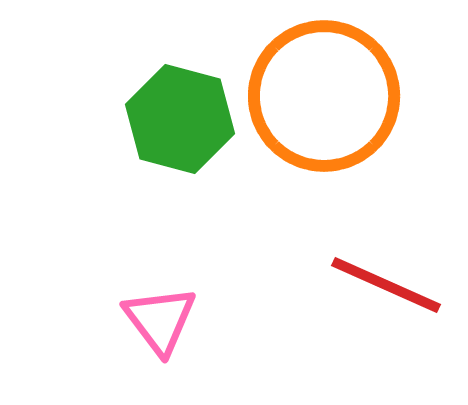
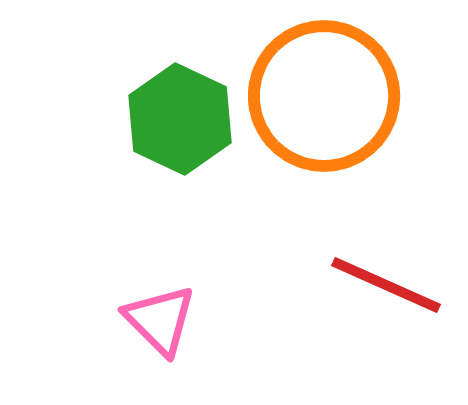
green hexagon: rotated 10 degrees clockwise
pink triangle: rotated 8 degrees counterclockwise
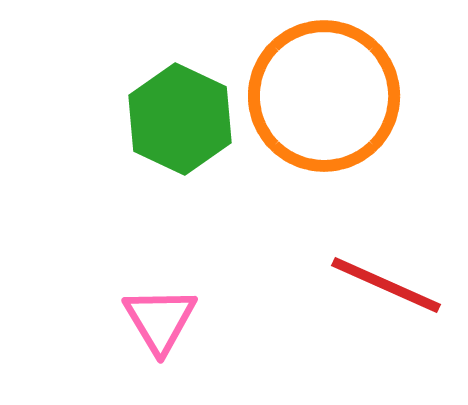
pink triangle: rotated 14 degrees clockwise
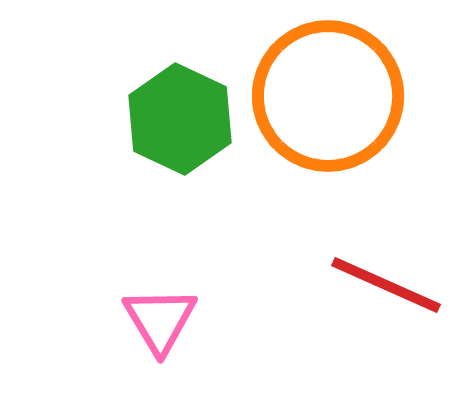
orange circle: moved 4 px right
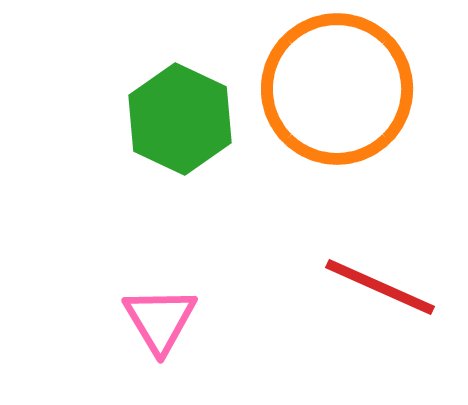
orange circle: moved 9 px right, 7 px up
red line: moved 6 px left, 2 px down
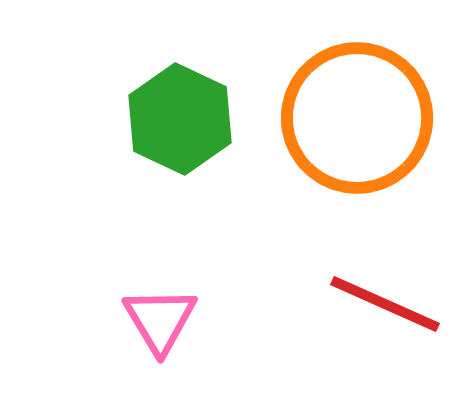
orange circle: moved 20 px right, 29 px down
red line: moved 5 px right, 17 px down
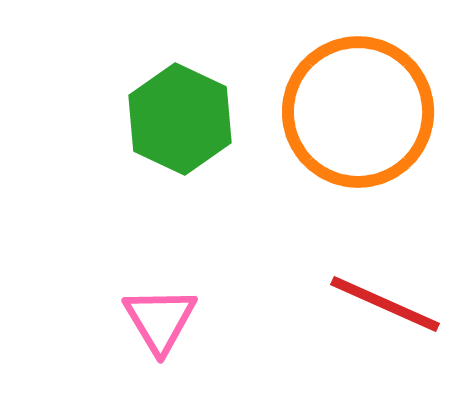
orange circle: moved 1 px right, 6 px up
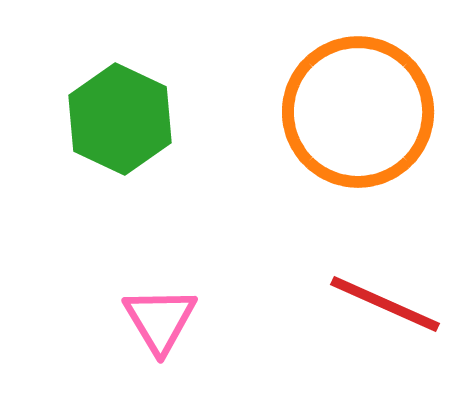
green hexagon: moved 60 px left
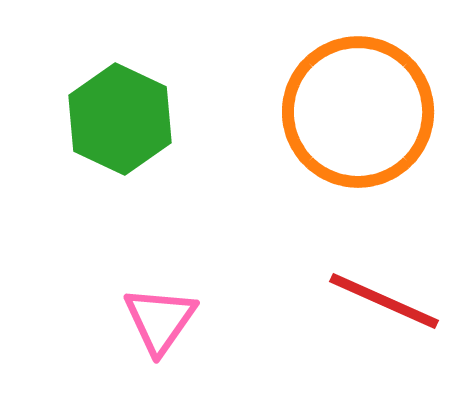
red line: moved 1 px left, 3 px up
pink triangle: rotated 6 degrees clockwise
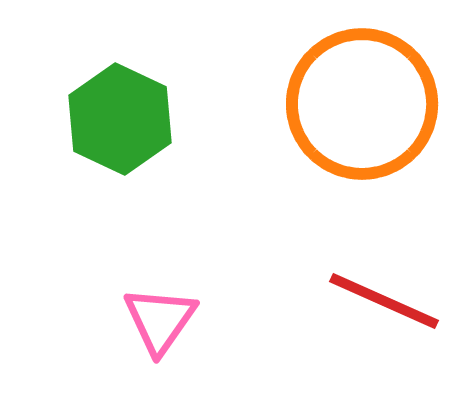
orange circle: moved 4 px right, 8 px up
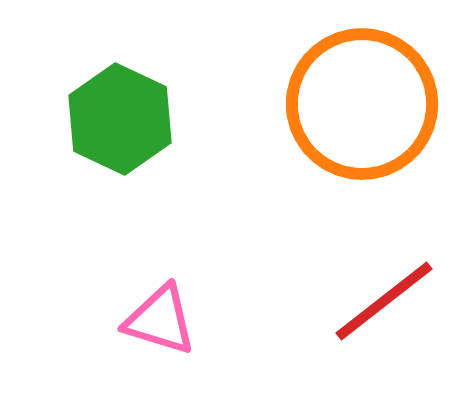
red line: rotated 62 degrees counterclockwise
pink triangle: rotated 48 degrees counterclockwise
